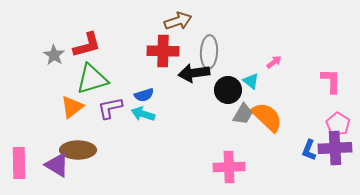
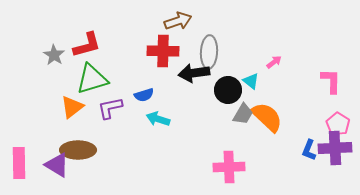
cyan arrow: moved 15 px right, 5 px down
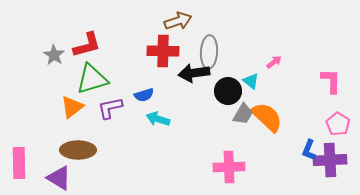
black circle: moved 1 px down
purple cross: moved 5 px left, 12 px down
purple triangle: moved 2 px right, 13 px down
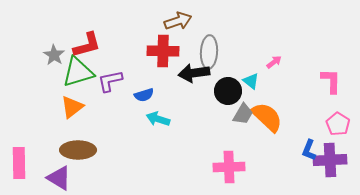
green triangle: moved 14 px left, 7 px up
purple L-shape: moved 27 px up
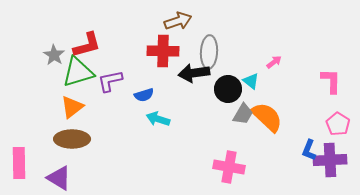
black circle: moved 2 px up
brown ellipse: moved 6 px left, 11 px up
pink cross: rotated 12 degrees clockwise
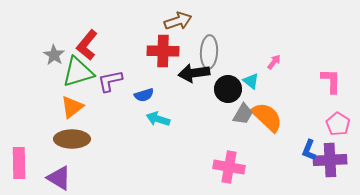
red L-shape: rotated 144 degrees clockwise
pink arrow: rotated 14 degrees counterclockwise
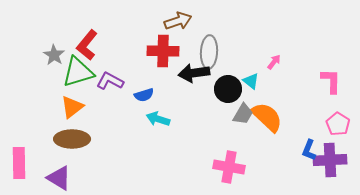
purple L-shape: rotated 40 degrees clockwise
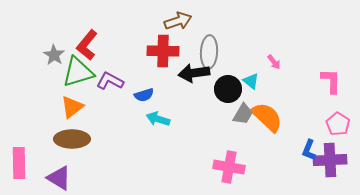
pink arrow: rotated 105 degrees clockwise
